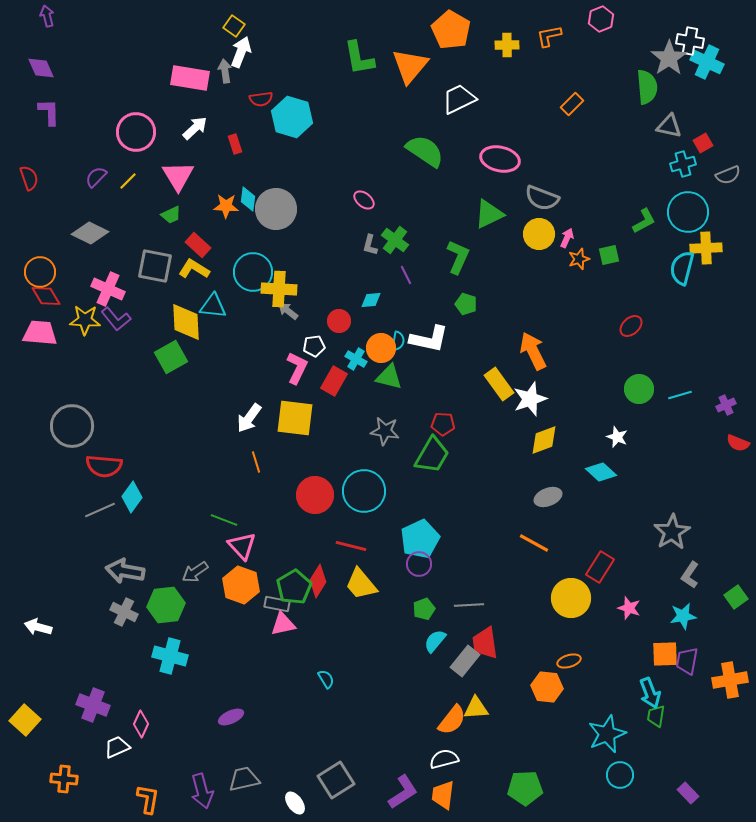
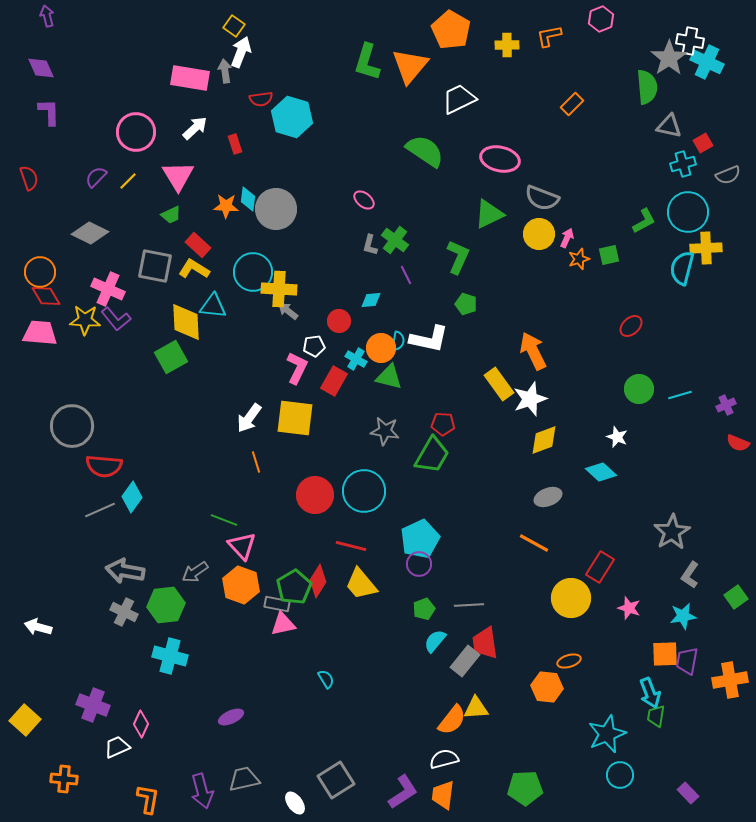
green L-shape at (359, 58): moved 8 px right, 4 px down; rotated 27 degrees clockwise
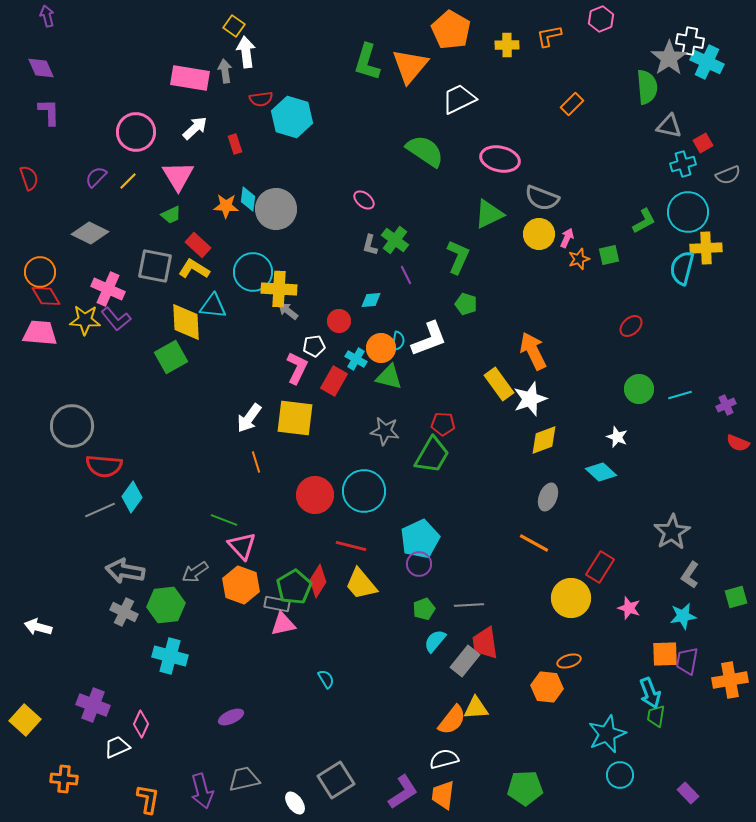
white arrow at (241, 52): moved 5 px right; rotated 28 degrees counterclockwise
white L-shape at (429, 339): rotated 33 degrees counterclockwise
gray ellipse at (548, 497): rotated 48 degrees counterclockwise
green square at (736, 597): rotated 20 degrees clockwise
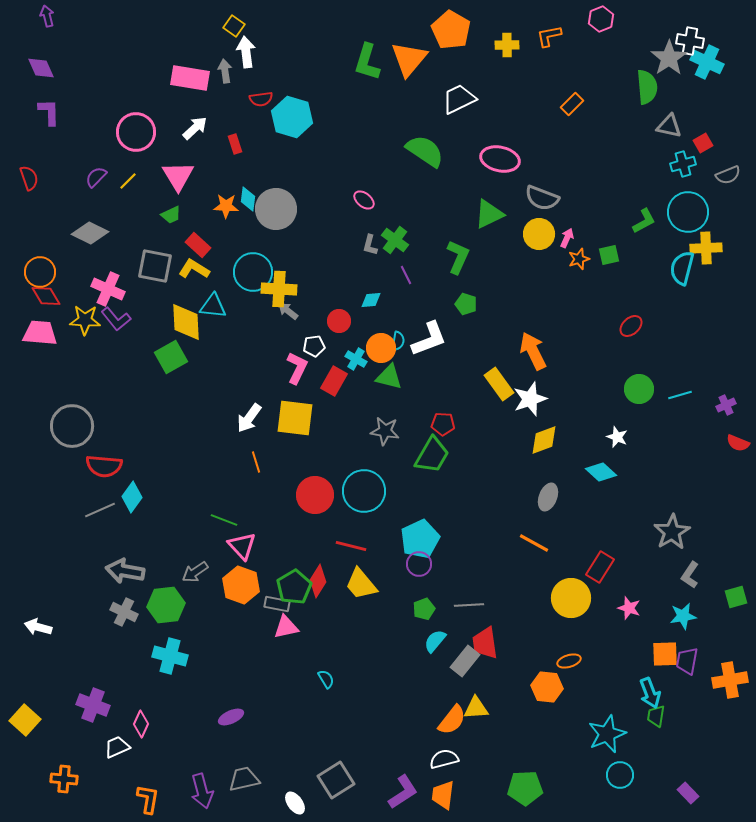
orange triangle at (410, 66): moved 1 px left, 7 px up
pink triangle at (283, 624): moved 3 px right, 3 px down
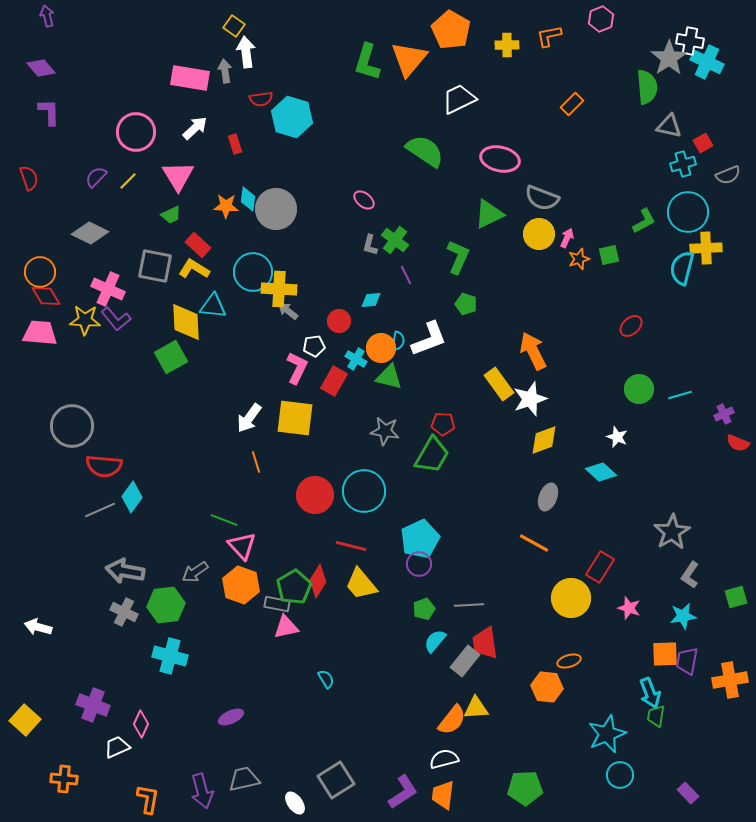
purple diamond at (41, 68): rotated 16 degrees counterclockwise
purple cross at (726, 405): moved 2 px left, 9 px down
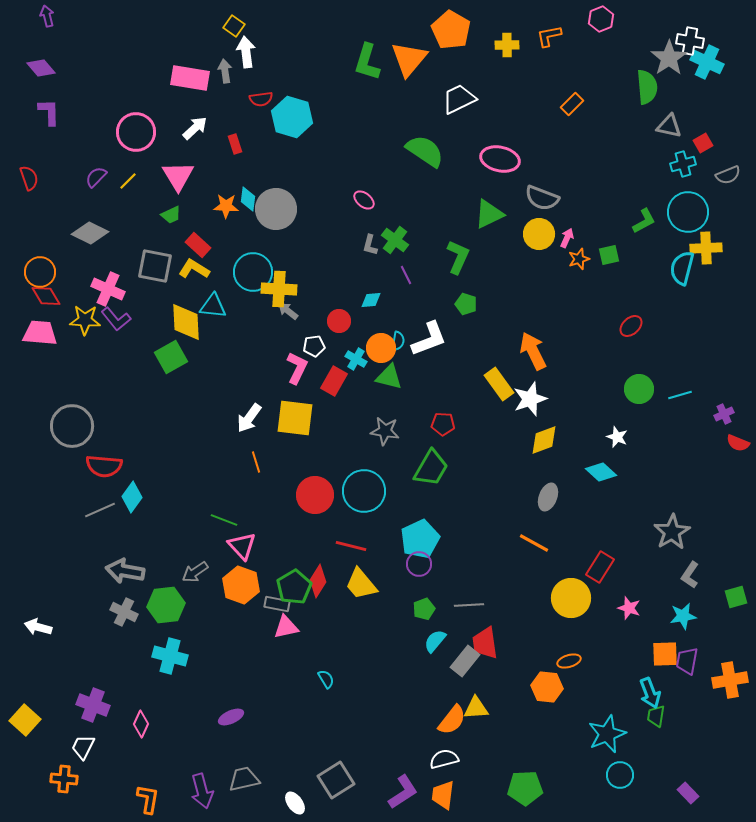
green trapezoid at (432, 455): moved 1 px left, 13 px down
white trapezoid at (117, 747): moved 34 px left; rotated 40 degrees counterclockwise
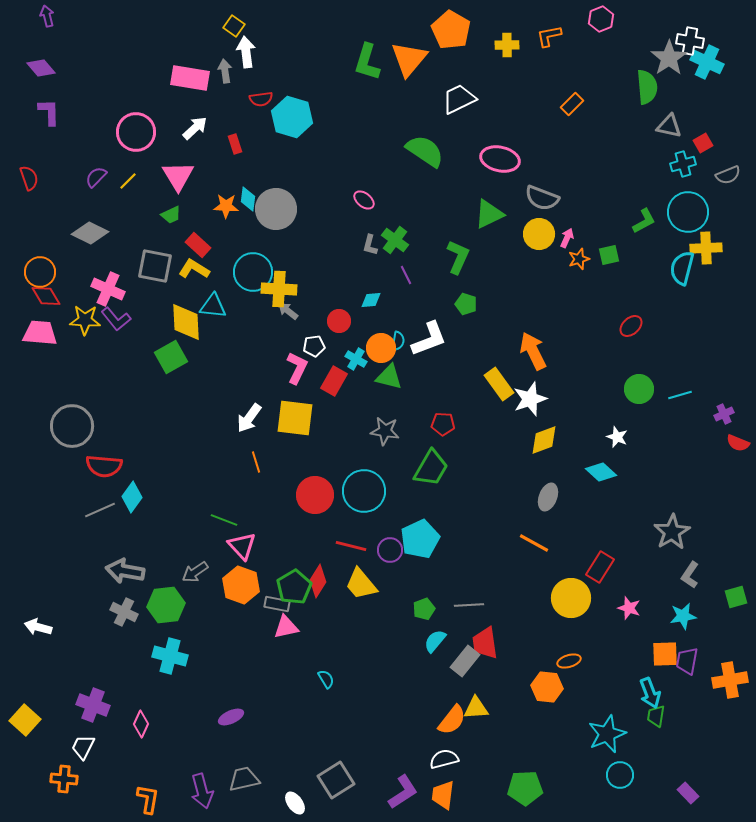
purple circle at (419, 564): moved 29 px left, 14 px up
